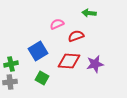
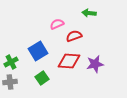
red semicircle: moved 2 px left
green cross: moved 2 px up; rotated 16 degrees counterclockwise
green square: rotated 24 degrees clockwise
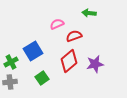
blue square: moved 5 px left
red diamond: rotated 45 degrees counterclockwise
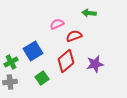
red diamond: moved 3 px left
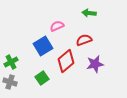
pink semicircle: moved 2 px down
red semicircle: moved 10 px right, 4 px down
blue square: moved 10 px right, 5 px up
gray cross: rotated 24 degrees clockwise
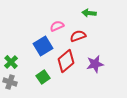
red semicircle: moved 6 px left, 4 px up
green cross: rotated 16 degrees counterclockwise
green square: moved 1 px right, 1 px up
